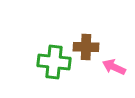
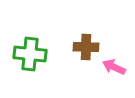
green cross: moved 24 px left, 8 px up
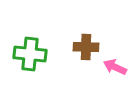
pink arrow: moved 1 px right
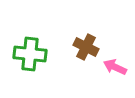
brown cross: rotated 25 degrees clockwise
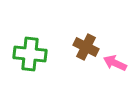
pink arrow: moved 4 px up
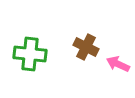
pink arrow: moved 3 px right, 1 px down
